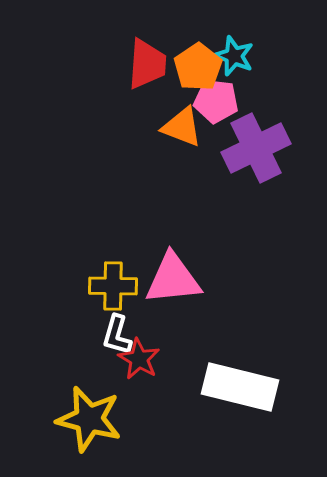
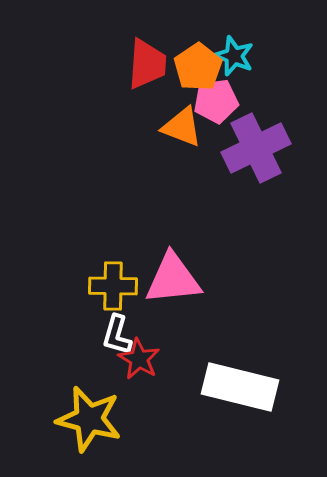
pink pentagon: rotated 15 degrees counterclockwise
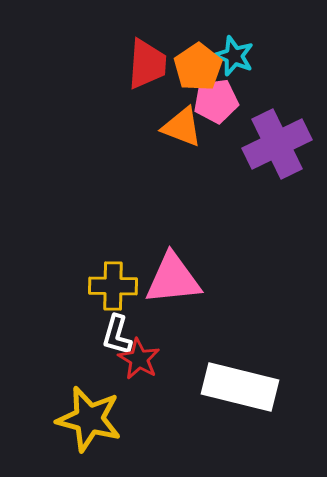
purple cross: moved 21 px right, 4 px up
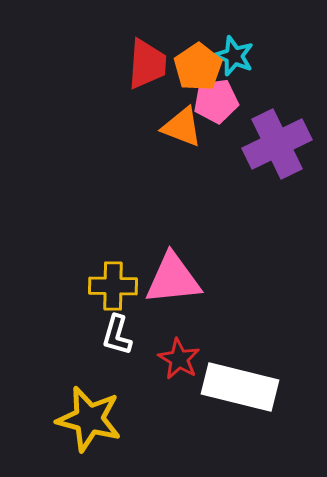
red star: moved 40 px right
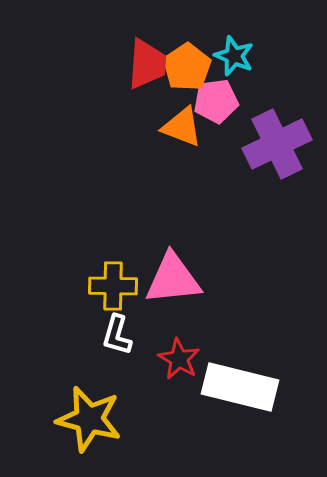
orange pentagon: moved 11 px left
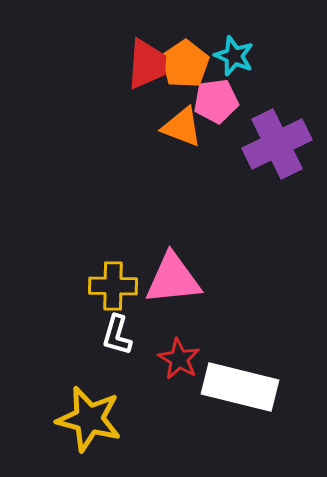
orange pentagon: moved 2 px left, 3 px up
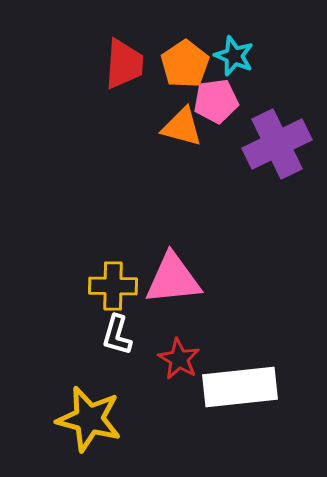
red trapezoid: moved 23 px left
orange triangle: rotated 6 degrees counterclockwise
white rectangle: rotated 20 degrees counterclockwise
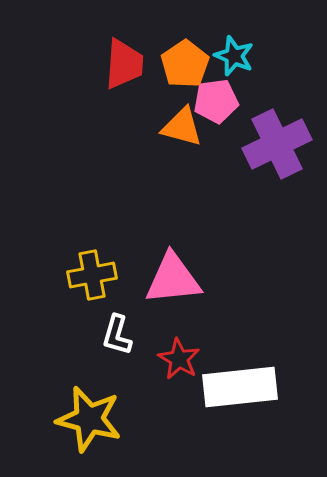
yellow cross: moved 21 px left, 11 px up; rotated 12 degrees counterclockwise
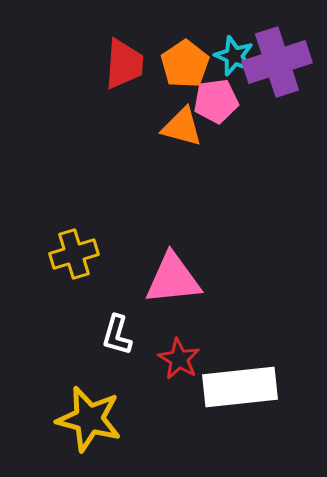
purple cross: moved 82 px up; rotated 8 degrees clockwise
yellow cross: moved 18 px left, 21 px up; rotated 6 degrees counterclockwise
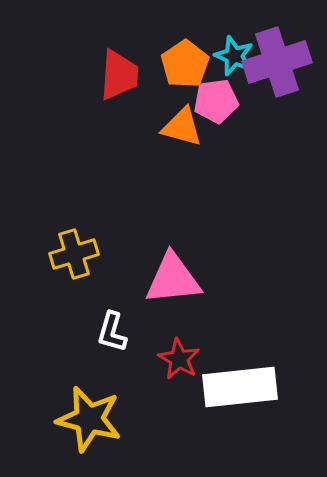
red trapezoid: moved 5 px left, 11 px down
white L-shape: moved 5 px left, 3 px up
